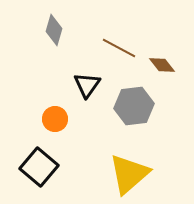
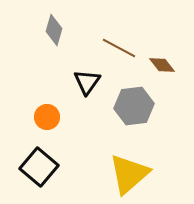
black triangle: moved 3 px up
orange circle: moved 8 px left, 2 px up
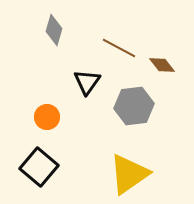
yellow triangle: rotated 6 degrees clockwise
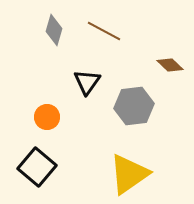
brown line: moved 15 px left, 17 px up
brown diamond: moved 8 px right; rotated 8 degrees counterclockwise
black square: moved 2 px left
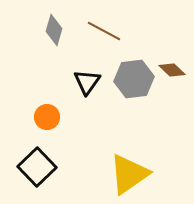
brown diamond: moved 2 px right, 5 px down
gray hexagon: moved 27 px up
black square: rotated 6 degrees clockwise
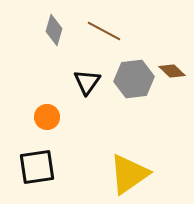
brown diamond: moved 1 px down
black square: rotated 36 degrees clockwise
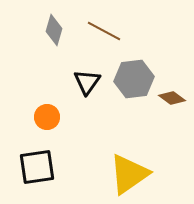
brown diamond: moved 27 px down; rotated 8 degrees counterclockwise
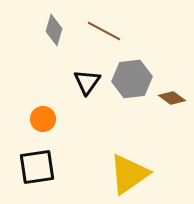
gray hexagon: moved 2 px left
orange circle: moved 4 px left, 2 px down
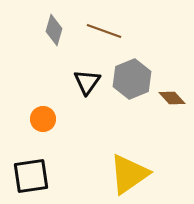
brown line: rotated 8 degrees counterclockwise
gray hexagon: rotated 15 degrees counterclockwise
brown diamond: rotated 12 degrees clockwise
black square: moved 6 px left, 9 px down
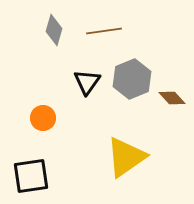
brown line: rotated 28 degrees counterclockwise
orange circle: moved 1 px up
yellow triangle: moved 3 px left, 17 px up
